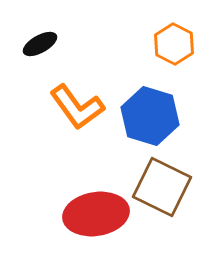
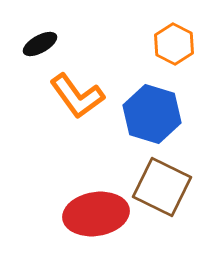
orange L-shape: moved 11 px up
blue hexagon: moved 2 px right, 2 px up
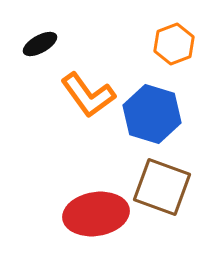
orange hexagon: rotated 12 degrees clockwise
orange L-shape: moved 11 px right, 1 px up
brown square: rotated 6 degrees counterclockwise
